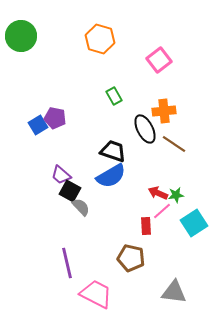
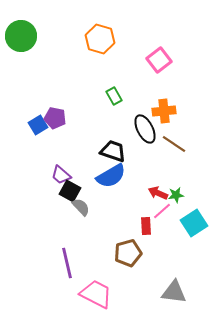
brown pentagon: moved 3 px left, 5 px up; rotated 28 degrees counterclockwise
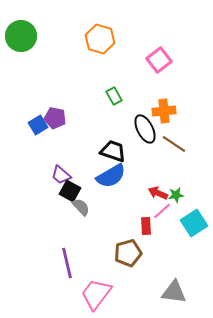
pink trapezoid: rotated 80 degrees counterclockwise
